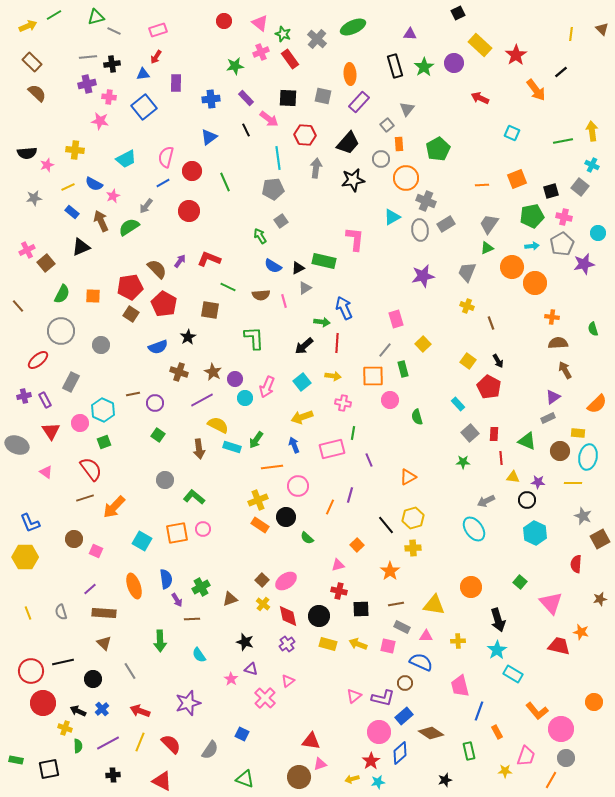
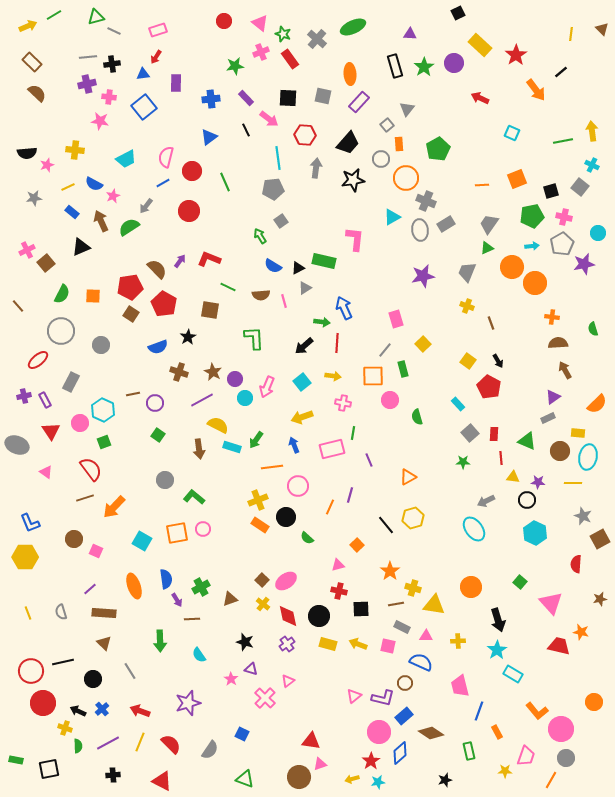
yellow cross at (413, 548): moved 40 px down; rotated 21 degrees clockwise
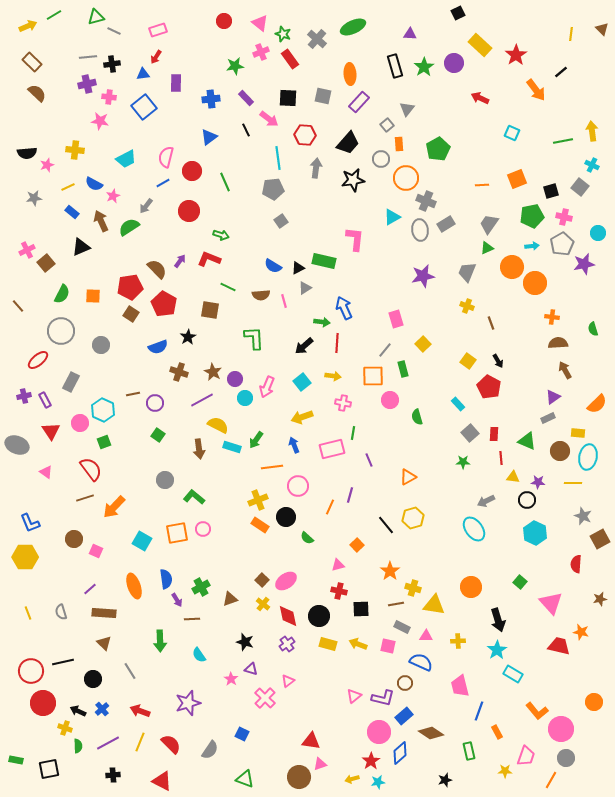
green arrow at (260, 236): moved 39 px left, 1 px up; rotated 140 degrees clockwise
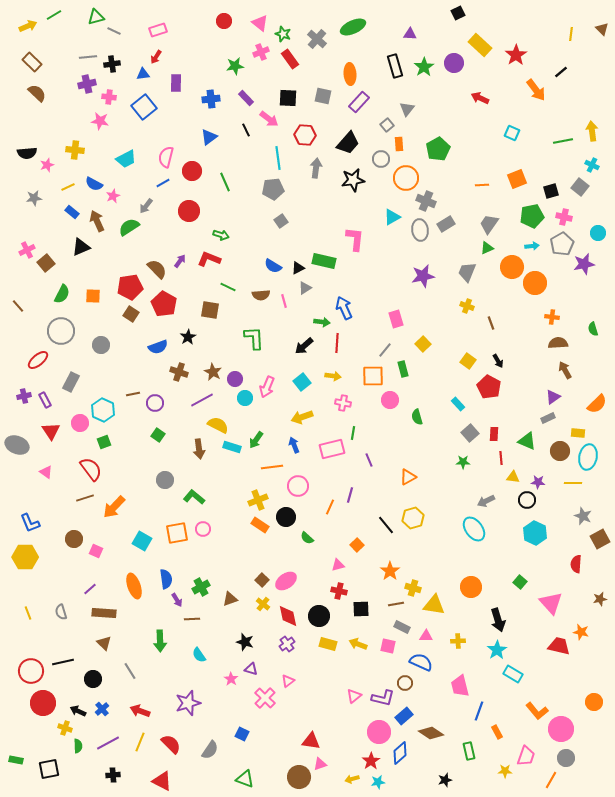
brown arrow at (101, 221): moved 4 px left
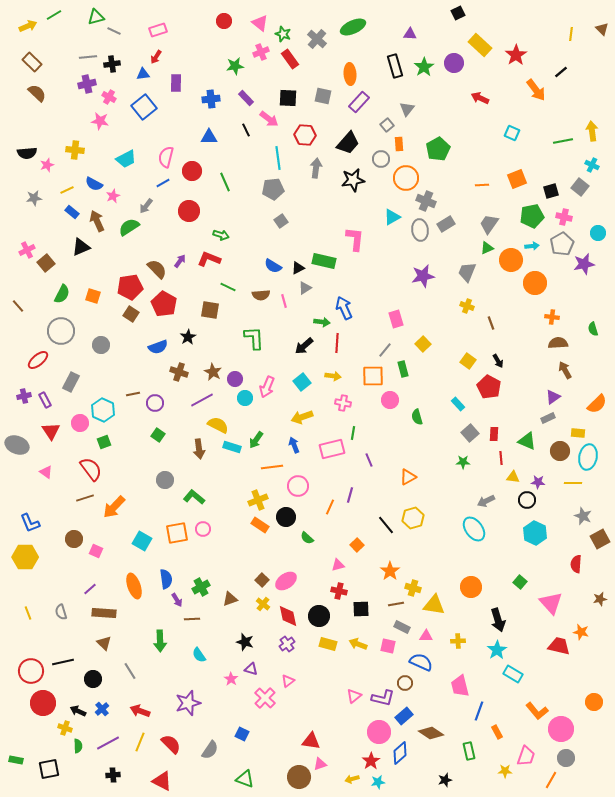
pink cross at (109, 97): rotated 24 degrees clockwise
blue triangle at (209, 137): rotated 36 degrees clockwise
yellow line at (68, 187): moved 1 px left, 3 px down
orange circle at (512, 267): moved 1 px left, 7 px up
orange square at (93, 296): rotated 14 degrees clockwise
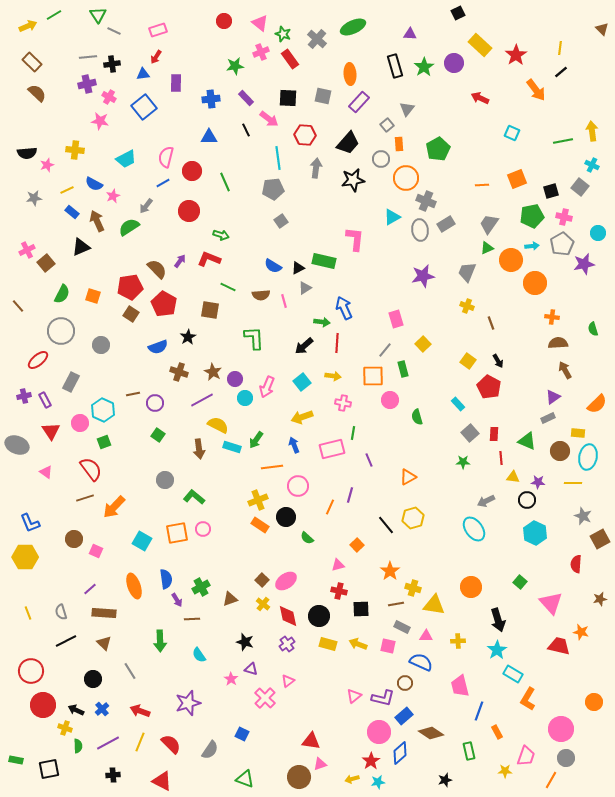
green triangle at (96, 17): moved 2 px right, 2 px up; rotated 48 degrees counterclockwise
yellow line at (571, 34): moved 11 px left, 14 px down
black line at (63, 662): moved 3 px right, 21 px up; rotated 15 degrees counterclockwise
red circle at (43, 703): moved 2 px down
black arrow at (78, 711): moved 2 px left, 1 px up
orange L-shape at (537, 711): moved 9 px left, 12 px up; rotated 70 degrees clockwise
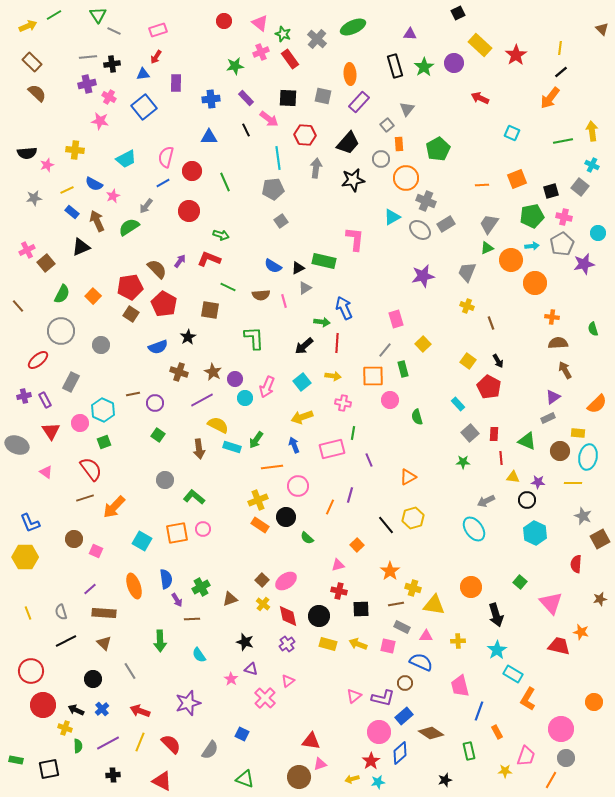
orange arrow at (536, 90): moved 14 px right, 8 px down; rotated 75 degrees clockwise
gray ellipse at (420, 230): rotated 45 degrees counterclockwise
orange square at (93, 296): rotated 28 degrees clockwise
black arrow at (498, 620): moved 2 px left, 5 px up
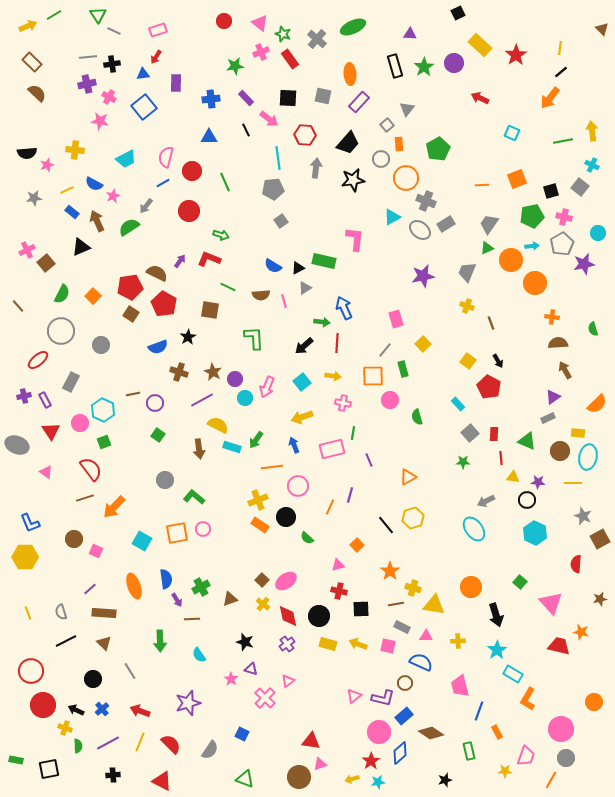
brown semicircle at (157, 269): moved 4 px down; rotated 20 degrees counterclockwise
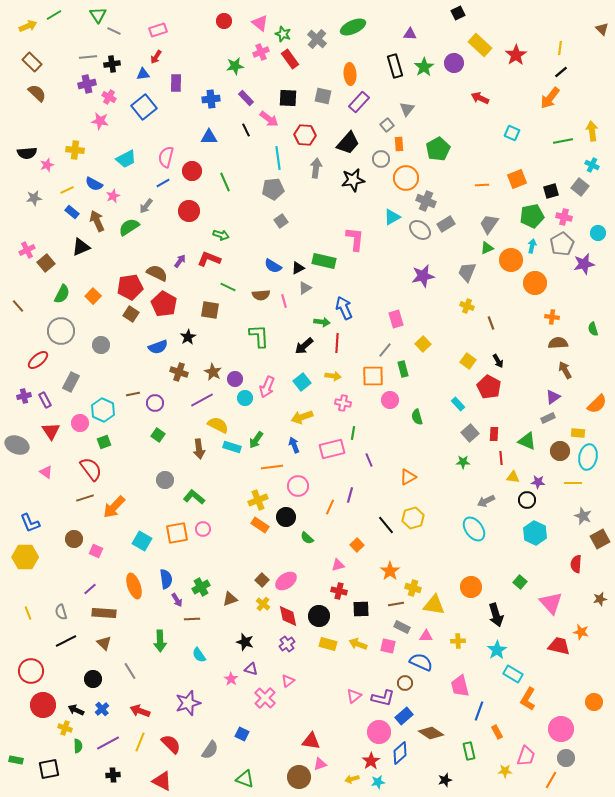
cyan arrow at (532, 246): rotated 72 degrees counterclockwise
green L-shape at (254, 338): moved 5 px right, 2 px up
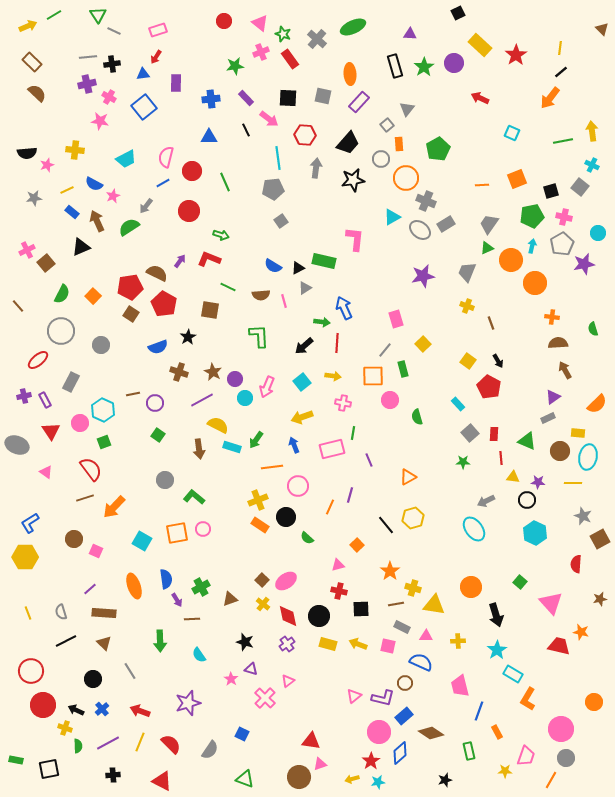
blue L-shape at (30, 523): rotated 80 degrees clockwise
